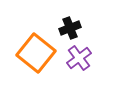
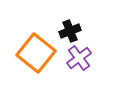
black cross: moved 3 px down
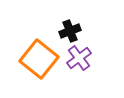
orange square: moved 3 px right, 6 px down
